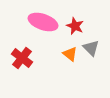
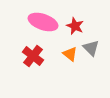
red cross: moved 11 px right, 2 px up
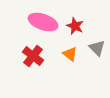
gray triangle: moved 6 px right
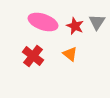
gray triangle: moved 26 px up; rotated 18 degrees clockwise
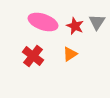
orange triangle: rotated 49 degrees clockwise
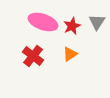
red star: moved 3 px left; rotated 24 degrees clockwise
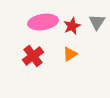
pink ellipse: rotated 28 degrees counterclockwise
red cross: rotated 15 degrees clockwise
